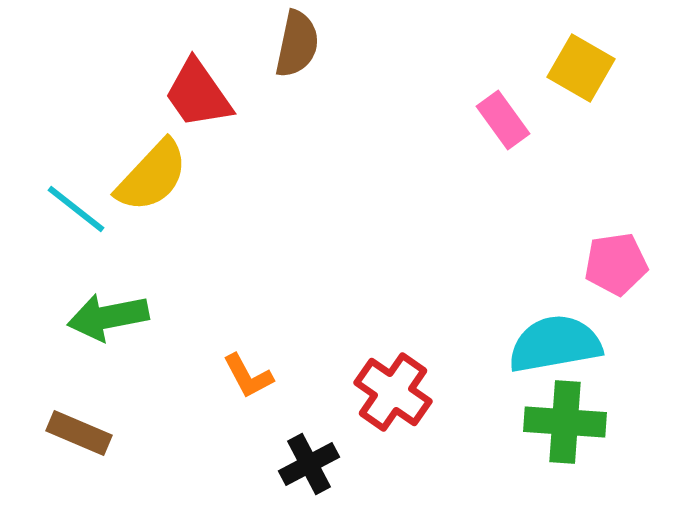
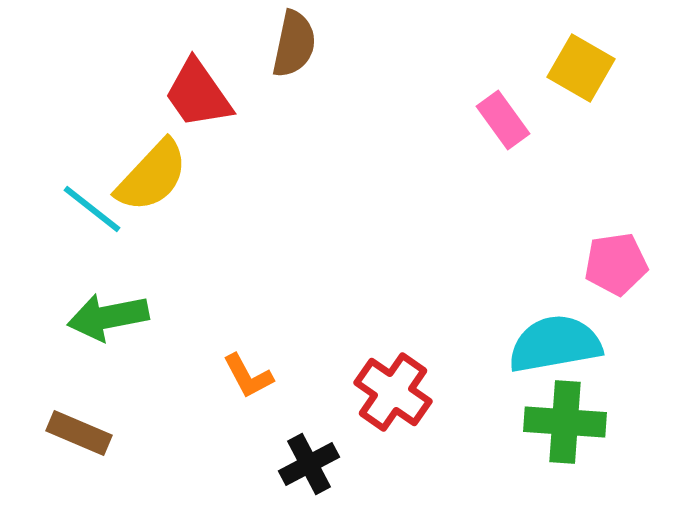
brown semicircle: moved 3 px left
cyan line: moved 16 px right
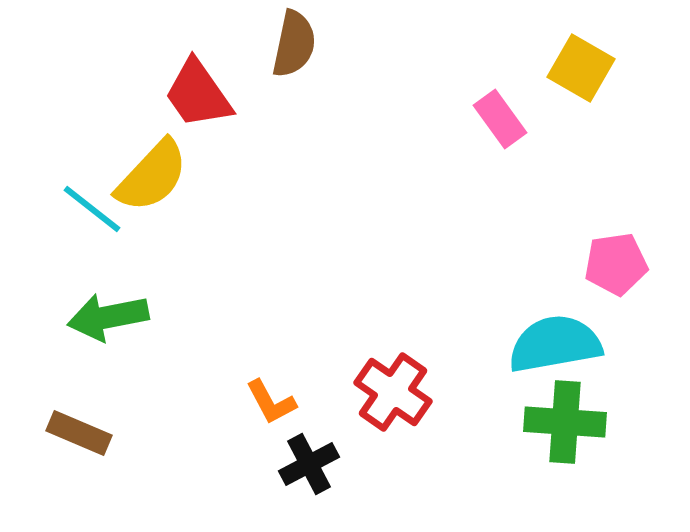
pink rectangle: moved 3 px left, 1 px up
orange L-shape: moved 23 px right, 26 px down
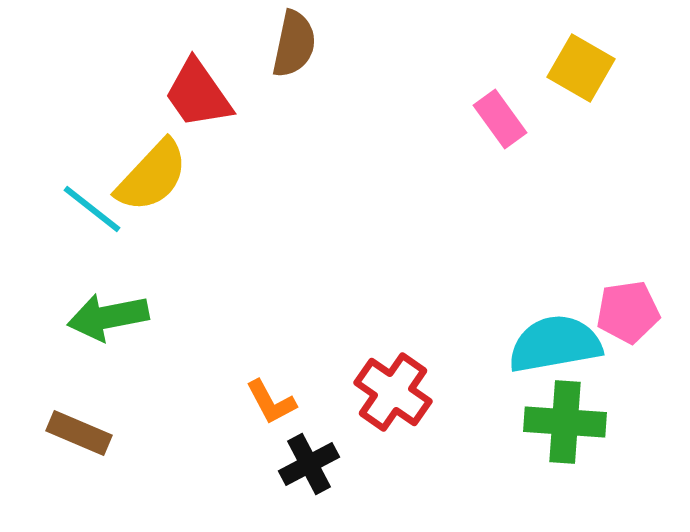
pink pentagon: moved 12 px right, 48 px down
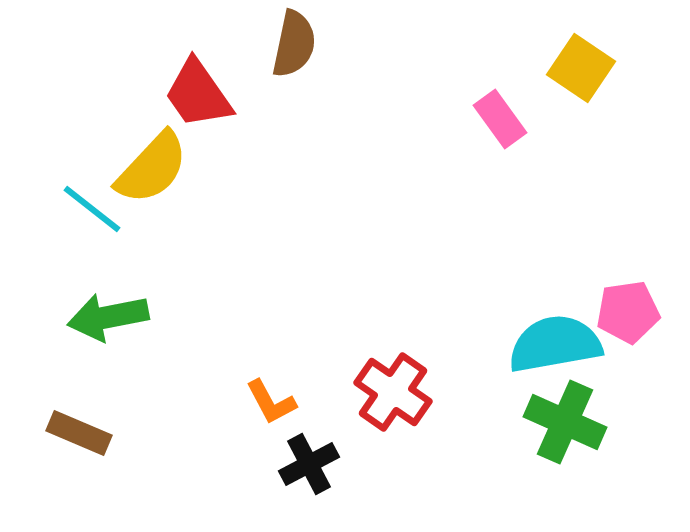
yellow square: rotated 4 degrees clockwise
yellow semicircle: moved 8 px up
green cross: rotated 20 degrees clockwise
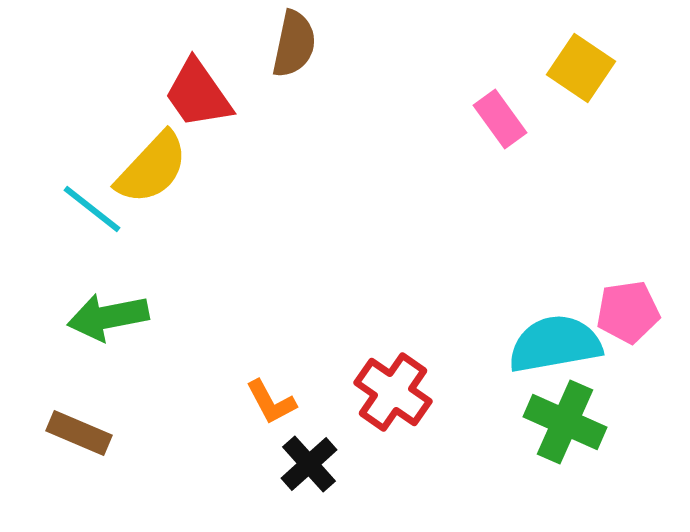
black cross: rotated 14 degrees counterclockwise
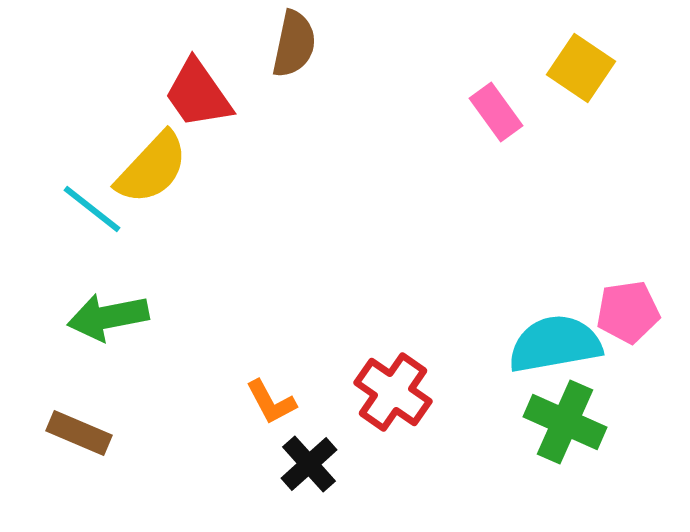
pink rectangle: moved 4 px left, 7 px up
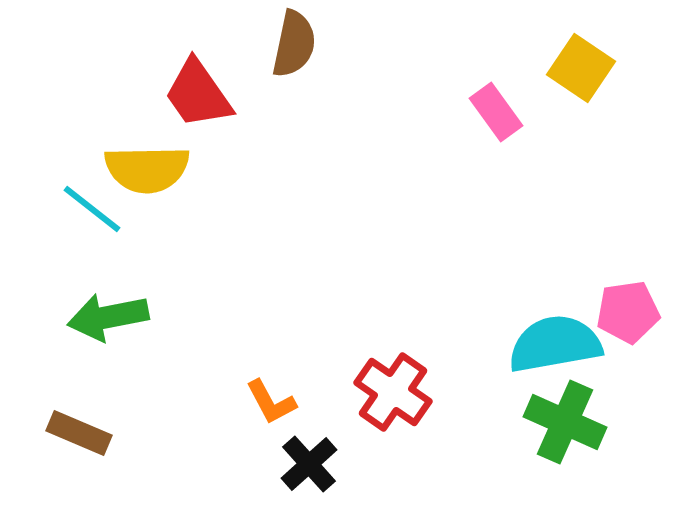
yellow semicircle: moved 5 px left, 1 px down; rotated 46 degrees clockwise
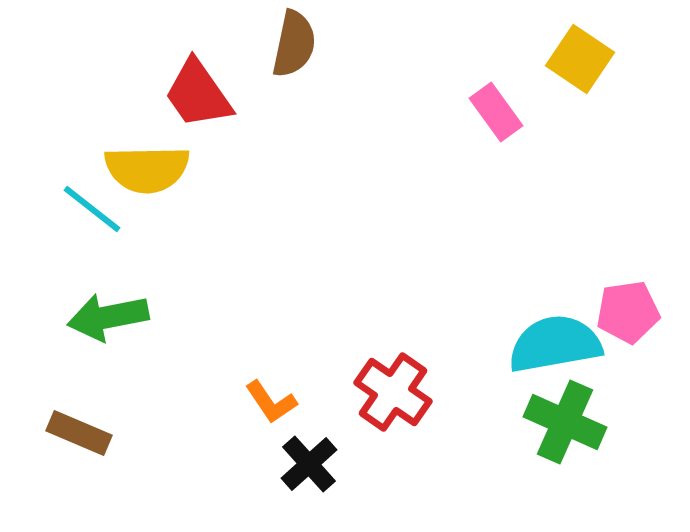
yellow square: moved 1 px left, 9 px up
orange L-shape: rotated 6 degrees counterclockwise
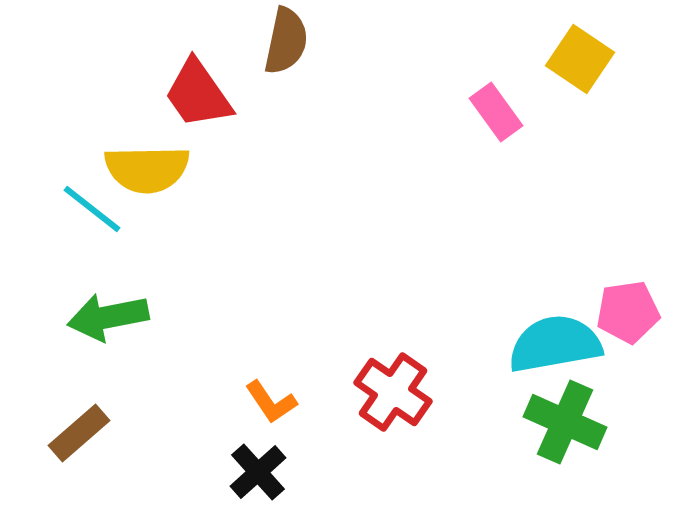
brown semicircle: moved 8 px left, 3 px up
brown rectangle: rotated 64 degrees counterclockwise
black cross: moved 51 px left, 8 px down
